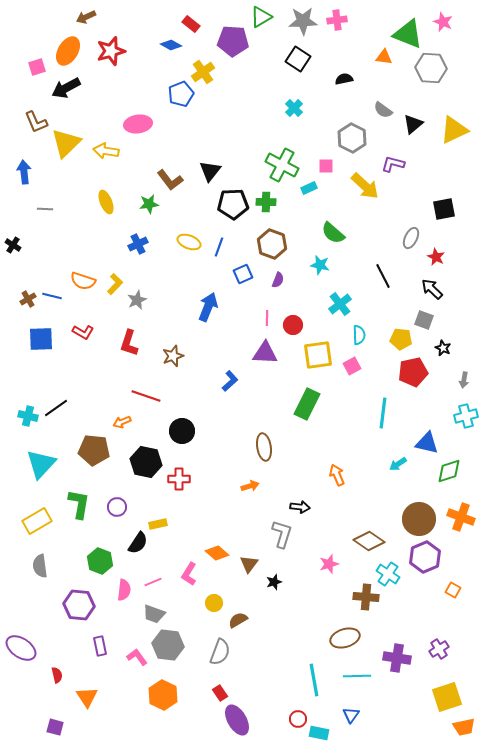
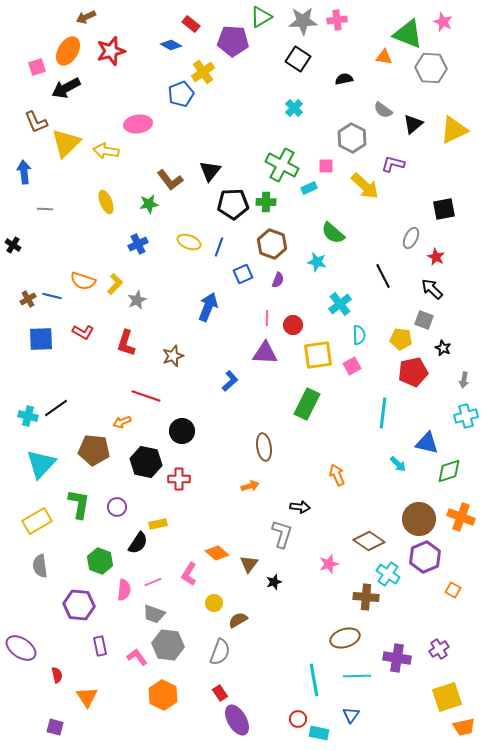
cyan star at (320, 265): moved 3 px left, 3 px up
red L-shape at (129, 343): moved 3 px left
cyan arrow at (398, 464): rotated 102 degrees counterclockwise
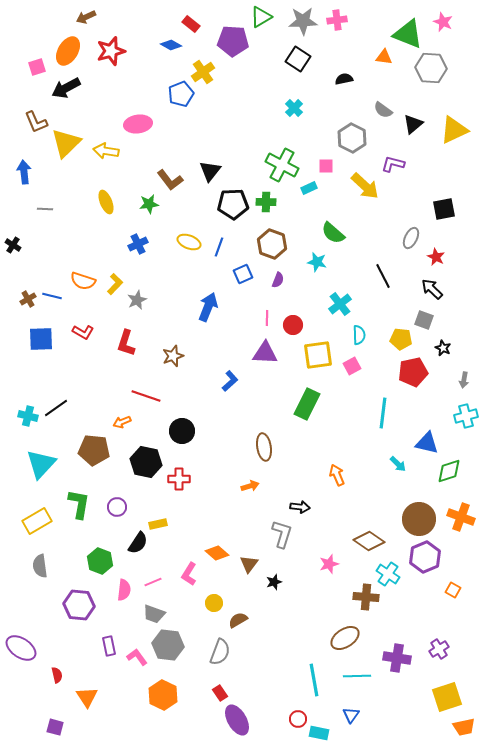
brown ellipse at (345, 638): rotated 16 degrees counterclockwise
purple rectangle at (100, 646): moved 9 px right
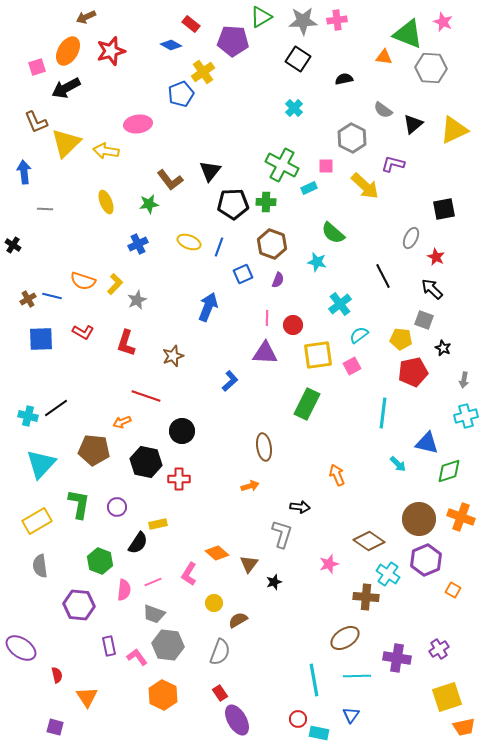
cyan semicircle at (359, 335): rotated 126 degrees counterclockwise
purple hexagon at (425, 557): moved 1 px right, 3 px down
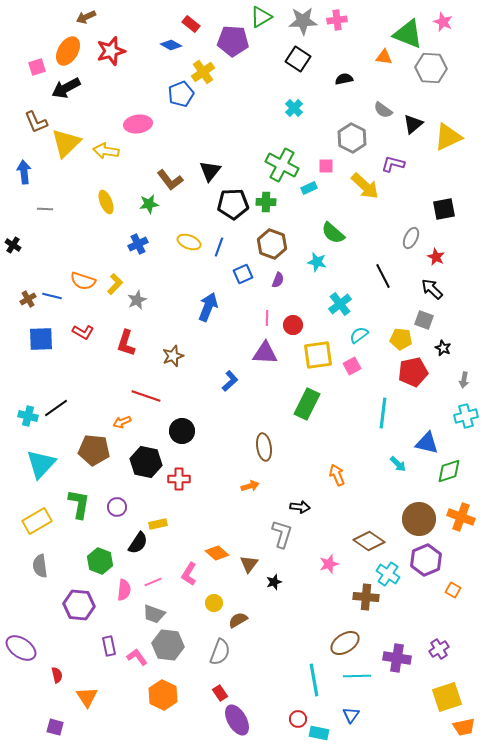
yellow triangle at (454, 130): moved 6 px left, 7 px down
brown ellipse at (345, 638): moved 5 px down
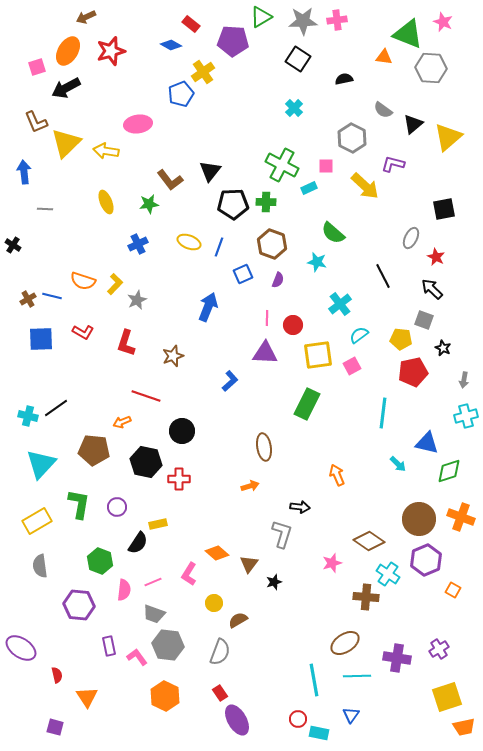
yellow triangle at (448, 137): rotated 16 degrees counterclockwise
pink star at (329, 564): moved 3 px right, 1 px up
orange hexagon at (163, 695): moved 2 px right, 1 px down
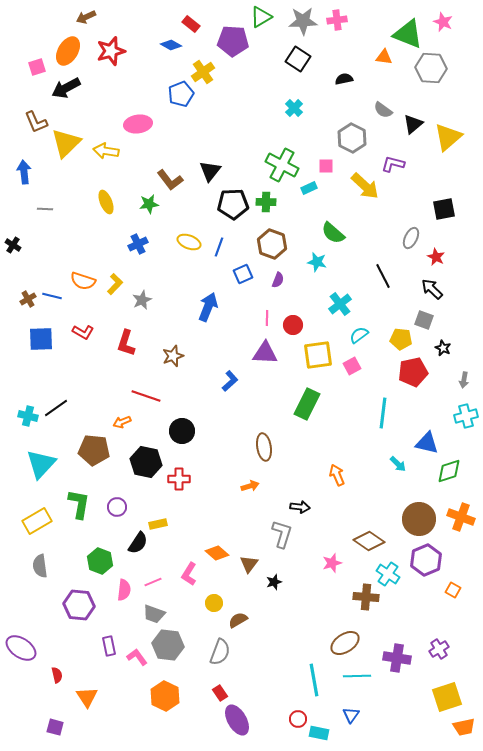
gray star at (137, 300): moved 5 px right
